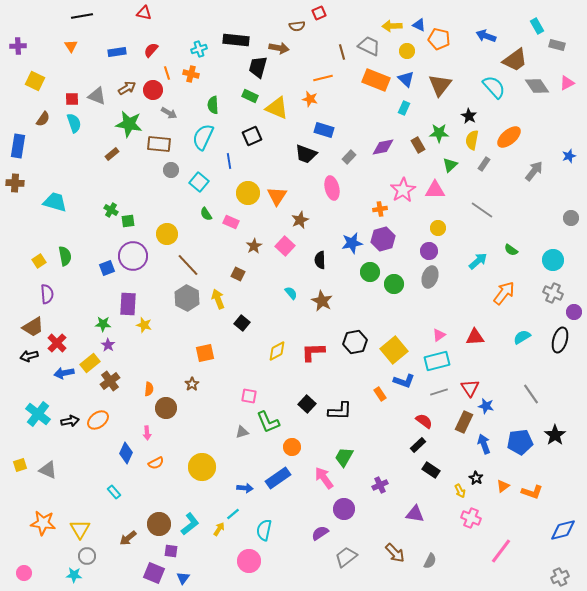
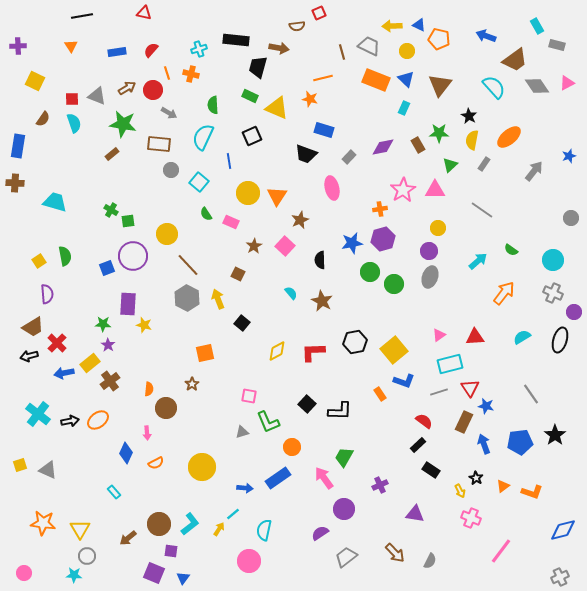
green star at (129, 124): moved 6 px left
cyan rectangle at (437, 361): moved 13 px right, 3 px down
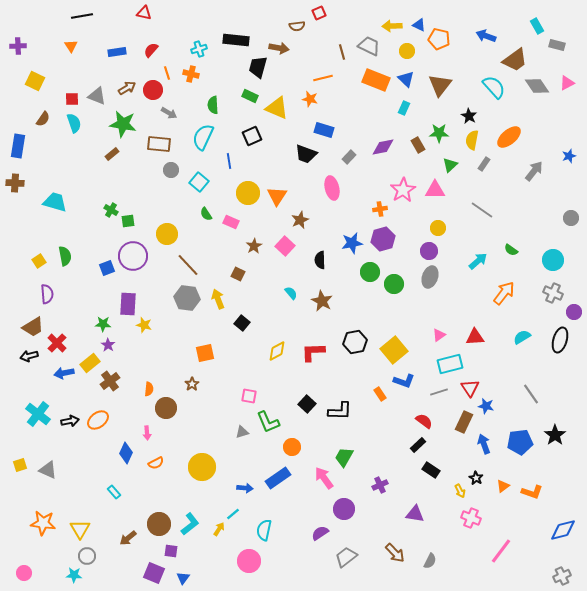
gray hexagon at (187, 298): rotated 20 degrees counterclockwise
gray cross at (560, 577): moved 2 px right, 1 px up
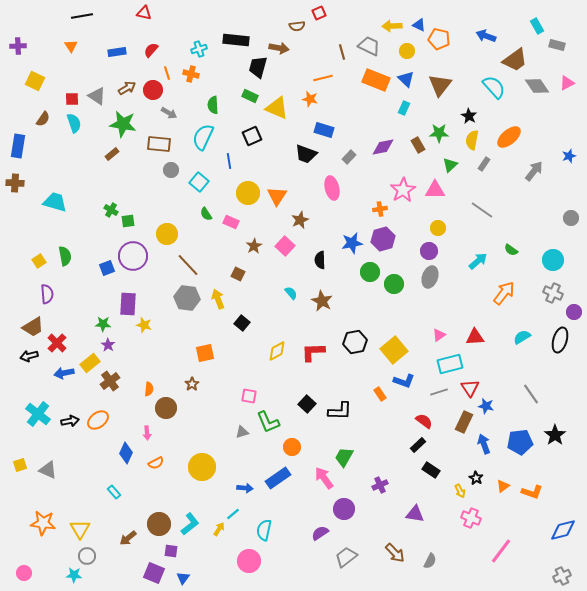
gray triangle at (97, 96): rotated 12 degrees clockwise
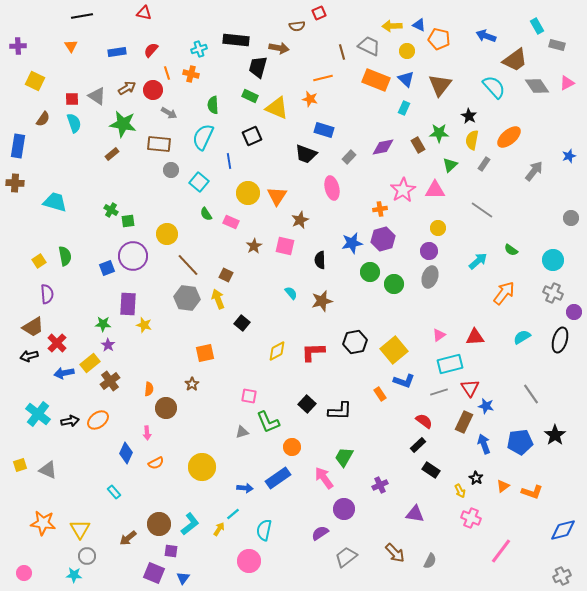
pink square at (285, 246): rotated 30 degrees counterclockwise
brown square at (238, 274): moved 12 px left, 1 px down
brown star at (322, 301): rotated 30 degrees clockwise
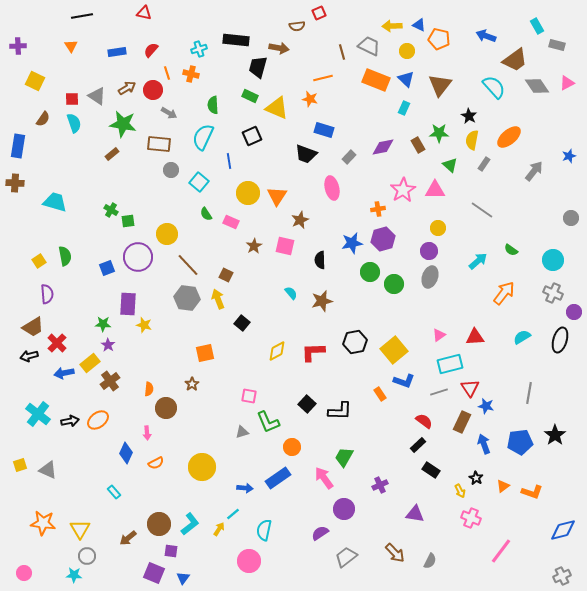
green triangle at (450, 165): rotated 35 degrees counterclockwise
orange cross at (380, 209): moved 2 px left
purple circle at (133, 256): moved 5 px right, 1 px down
gray line at (531, 394): moved 2 px left, 1 px up; rotated 45 degrees clockwise
brown rectangle at (464, 422): moved 2 px left
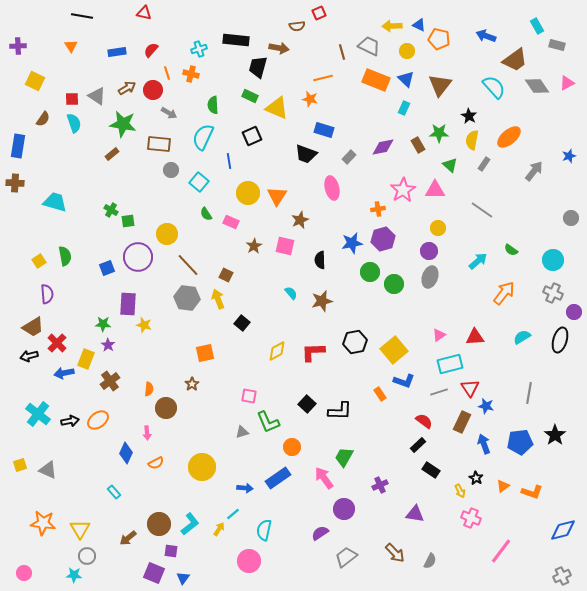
black line at (82, 16): rotated 20 degrees clockwise
yellow rectangle at (90, 363): moved 4 px left, 4 px up; rotated 30 degrees counterclockwise
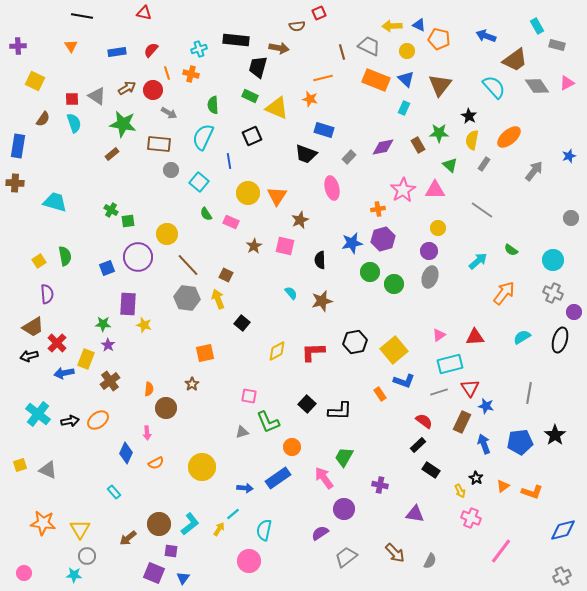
purple cross at (380, 485): rotated 35 degrees clockwise
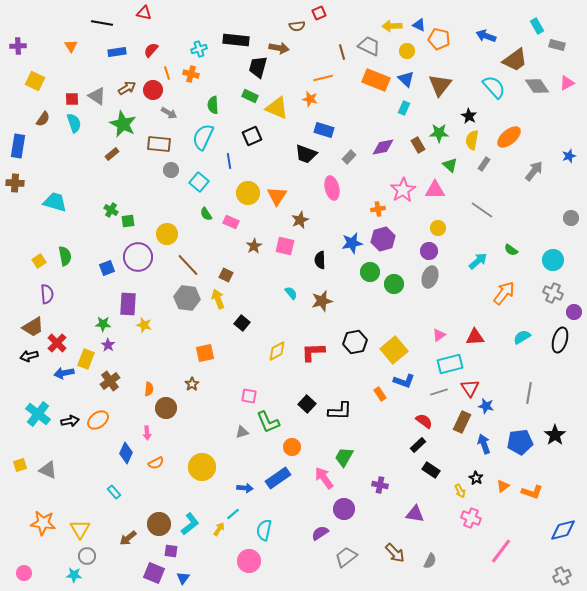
black line at (82, 16): moved 20 px right, 7 px down
green star at (123, 124): rotated 16 degrees clockwise
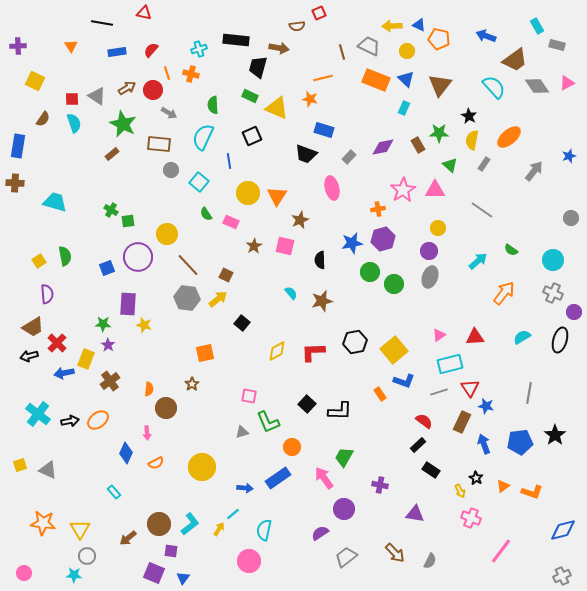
yellow arrow at (218, 299): rotated 72 degrees clockwise
